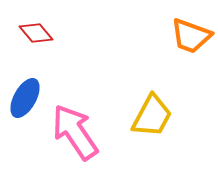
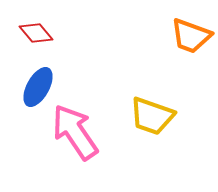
blue ellipse: moved 13 px right, 11 px up
yellow trapezoid: rotated 81 degrees clockwise
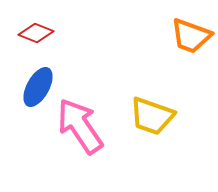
red diamond: rotated 28 degrees counterclockwise
pink arrow: moved 5 px right, 6 px up
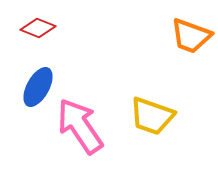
red diamond: moved 2 px right, 5 px up
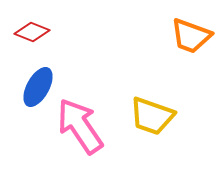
red diamond: moved 6 px left, 4 px down
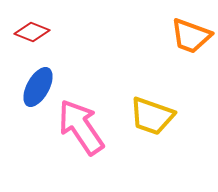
pink arrow: moved 1 px right, 1 px down
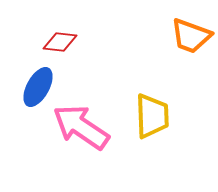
red diamond: moved 28 px right, 10 px down; rotated 16 degrees counterclockwise
yellow trapezoid: rotated 111 degrees counterclockwise
pink arrow: rotated 22 degrees counterclockwise
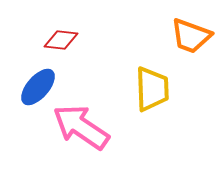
red diamond: moved 1 px right, 2 px up
blue ellipse: rotated 12 degrees clockwise
yellow trapezoid: moved 27 px up
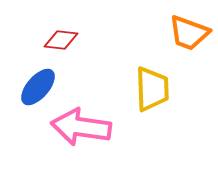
orange trapezoid: moved 2 px left, 3 px up
pink arrow: rotated 26 degrees counterclockwise
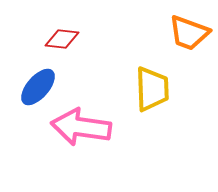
red diamond: moved 1 px right, 1 px up
